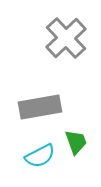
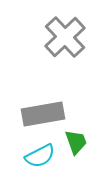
gray cross: moved 1 px left, 1 px up
gray rectangle: moved 3 px right, 7 px down
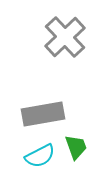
green trapezoid: moved 5 px down
